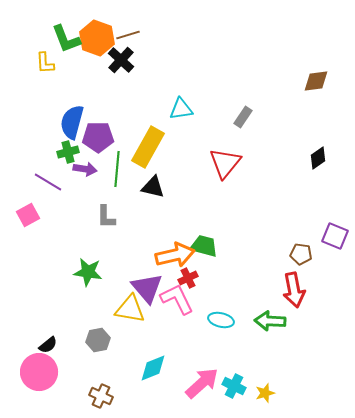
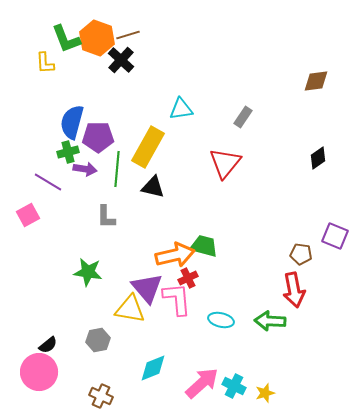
pink L-shape: rotated 21 degrees clockwise
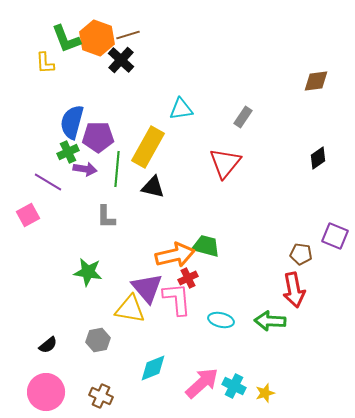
green cross: rotated 10 degrees counterclockwise
green trapezoid: moved 2 px right
pink circle: moved 7 px right, 20 px down
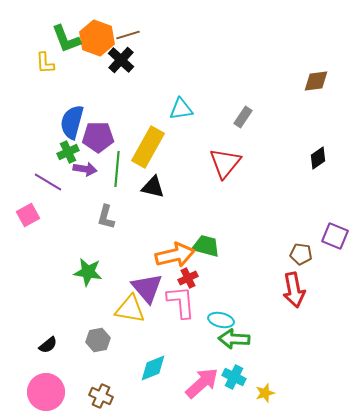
gray L-shape: rotated 15 degrees clockwise
pink L-shape: moved 4 px right, 3 px down
green arrow: moved 36 px left, 18 px down
cyan cross: moved 9 px up
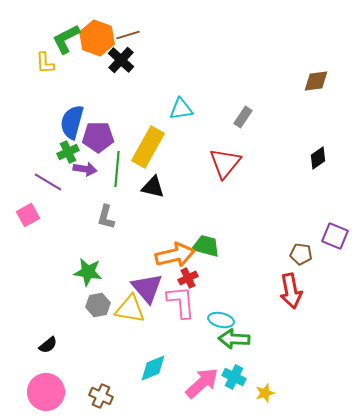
green L-shape: rotated 84 degrees clockwise
red arrow: moved 3 px left, 1 px down
gray hexagon: moved 35 px up
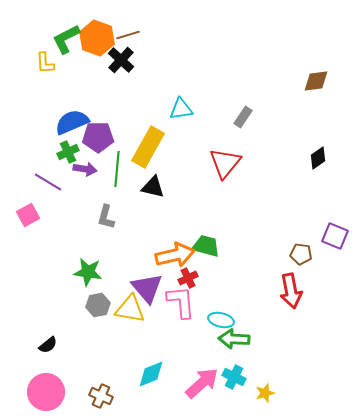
blue semicircle: rotated 52 degrees clockwise
cyan diamond: moved 2 px left, 6 px down
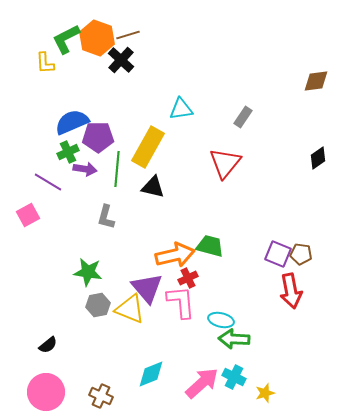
purple square: moved 57 px left, 18 px down
green trapezoid: moved 4 px right
yellow triangle: rotated 12 degrees clockwise
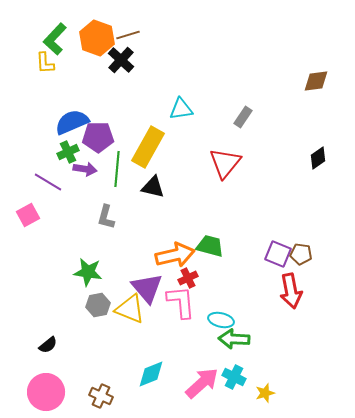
green L-shape: moved 11 px left; rotated 20 degrees counterclockwise
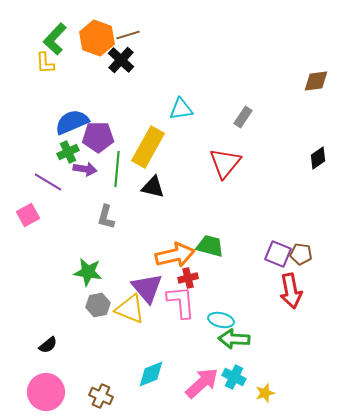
red cross: rotated 12 degrees clockwise
